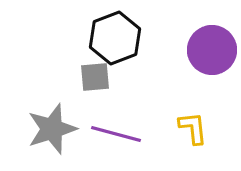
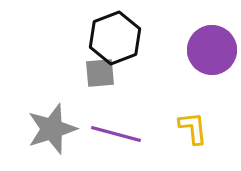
gray square: moved 5 px right, 4 px up
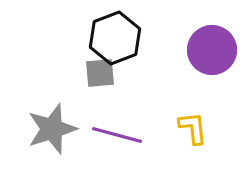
purple line: moved 1 px right, 1 px down
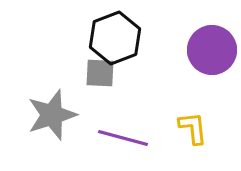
gray square: rotated 8 degrees clockwise
gray star: moved 14 px up
purple line: moved 6 px right, 3 px down
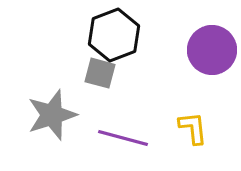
black hexagon: moved 1 px left, 3 px up
gray square: rotated 12 degrees clockwise
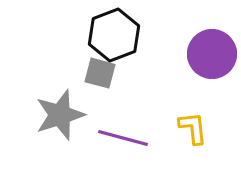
purple circle: moved 4 px down
gray star: moved 8 px right
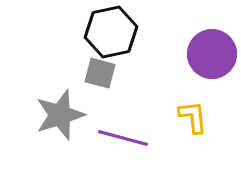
black hexagon: moved 3 px left, 3 px up; rotated 9 degrees clockwise
yellow L-shape: moved 11 px up
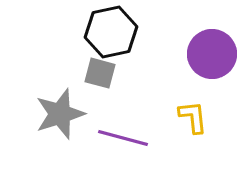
gray star: moved 1 px up
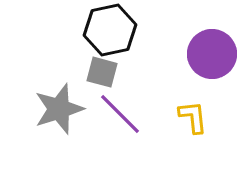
black hexagon: moved 1 px left, 2 px up
gray square: moved 2 px right, 1 px up
gray star: moved 1 px left, 5 px up
purple line: moved 3 px left, 24 px up; rotated 30 degrees clockwise
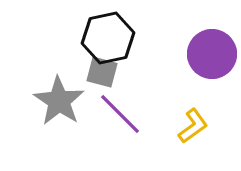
black hexagon: moved 2 px left, 8 px down
gray star: moved 8 px up; rotated 21 degrees counterclockwise
yellow L-shape: moved 9 px down; rotated 60 degrees clockwise
